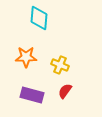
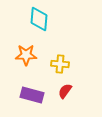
cyan diamond: moved 1 px down
orange star: moved 2 px up
yellow cross: moved 1 px up; rotated 18 degrees counterclockwise
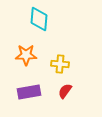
purple rectangle: moved 3 px left, 3 px up; rotated 25 degrees counterclockwise
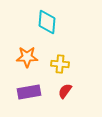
cyan diamond: moved 8 px right, 3 px down
orange star: moved 1 px right, 2 px down
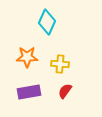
cyan diamond: rotated 20 degrees clockwise
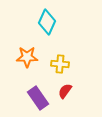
purple rectangle: moved 9 px right, 6 px down; rotated 65 degrees clockwise
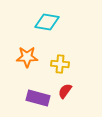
cyan diamond: rotated 75 degrees clockwise
purple rectangle: rotated 40 degrees counterclockwise
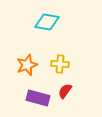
orange star: moved 8 px down; rotated 20 degrees counterclockwise
